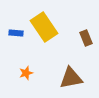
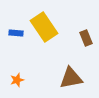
orange star: moved 9 px left, 7 px down
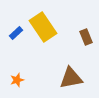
yellow rectangle: moved 1 px left
blue rectangle: rotated 48 degrees counterclockwise
brown rectangle: moved 1 px up
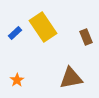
blue rectangle: moved 1 px left
orange star: rotated 16 degrees counterclockwise
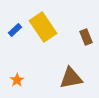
blue rectangle: moved 3 px up
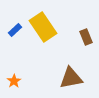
orange star: moved 3 px left, 1 px down
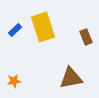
yellow rectangle: rotated 16 degrees clockwise
orange star: rotated 24 degrees clockwise
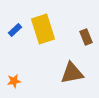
yellow rectangle: moved 2 px down
brown triangle: moved 1 px right, 5 px up
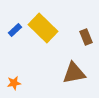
yellow rectangle: moved 1 px up; rotated 28 degrees counterclockwise
brown triangle: moved 2 px right
orange star: moved 2 px down
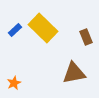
orange star: rotated 16 degrees counterclockwise
